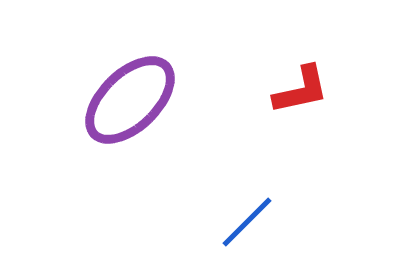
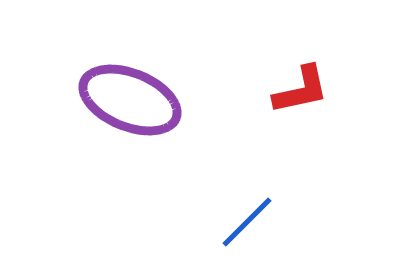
purple ellipse: rotated 66 degrees clockwise
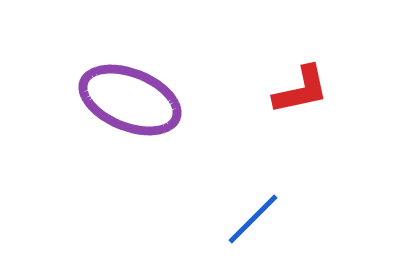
blue line: moved 6 px right, 3 px up
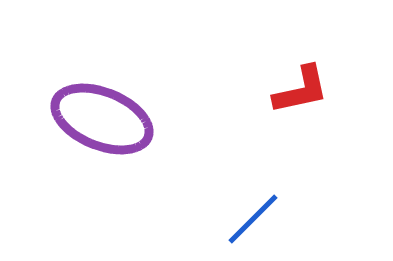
purple ellipse: moved 28 px left, 19 px down
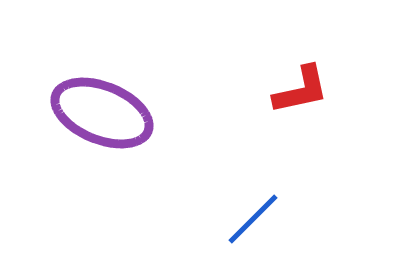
purple ellipse: moved 6 px up
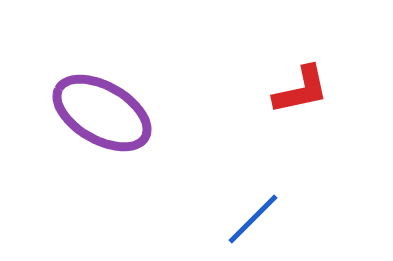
purple ellipse: rotated 8 degrees clockwise
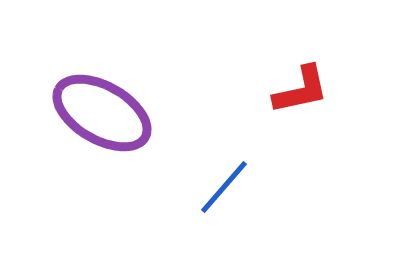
blue line: moved 29 px left, 32 px up; rotated 4 degrees counterclockwise
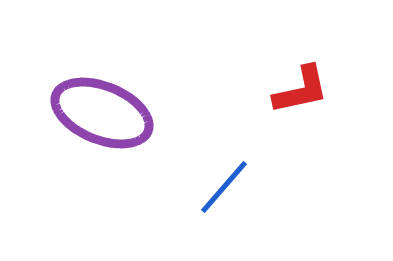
purple ellipse: rotated 8 degrees counterclockwise
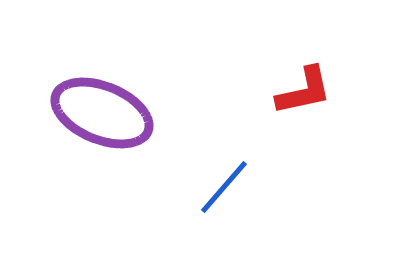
red L-shape: moved 3 px right, 1 px down
